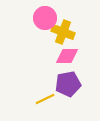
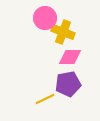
pink diamond: moved 3 px right, 1 px down
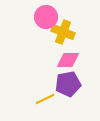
pink circle: moved 1 px right, 1 px up
pink diamond: moved 2 px left, 3 px down
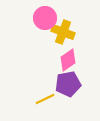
pink circle: moved 1 px left, 1 px down
pink diamond: rotated 35 degrees counterclockwise
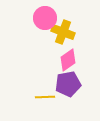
yellow line: moved 2 px up; rotated 24 degrees clockwise
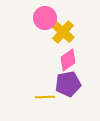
yellow cross: rotated 20 degrees clockwise
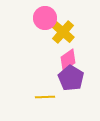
purple pentagon: moved 3 px right, 6 px up; rotated 30 degrees counterclockwise
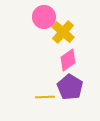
pink circle: moved 1 px left, 1 px up
purple pentagon: moved 1 px left, 9 px down
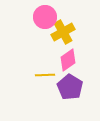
pink circle: moved 1 px right
yellow cross: rotated 20 degrees clockwise
yellow line: moved 22 px up
